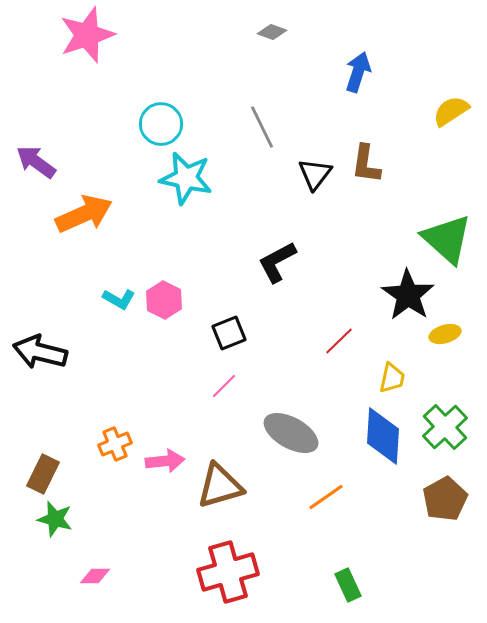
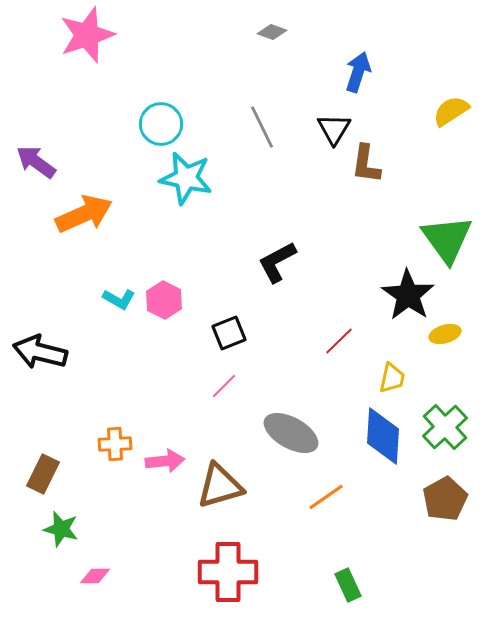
black triangle: moved 19 px right, 45 px up; rotated 6 degrees counterclockwise
green triangle: rotated 12 degrees clockwise
orange cross: rotated 20 degrees clockwise
green star: moved 6 px right, 10 px down
red cross: rotated 16 degrees clockwise
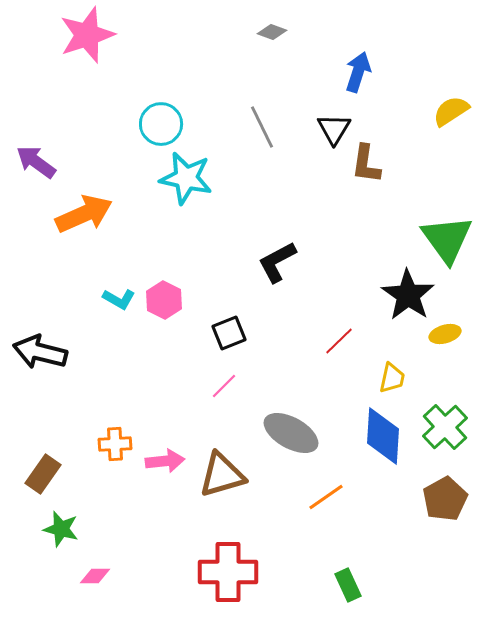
brown rectangle: rotated 9 degrees clockwise
brown triangle: moved 2 px right, 11 px up
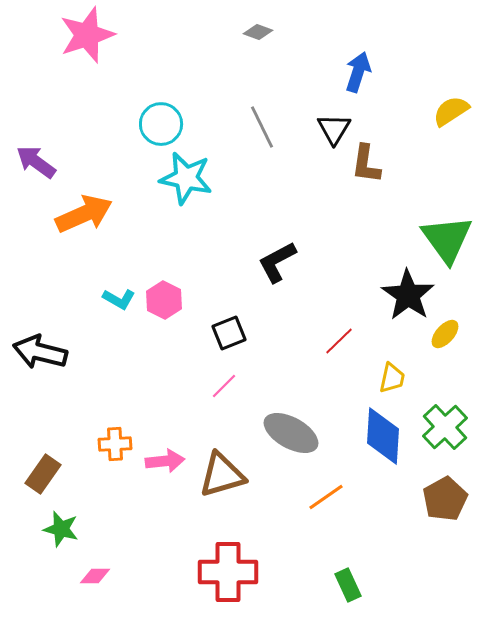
gray diamond: moved 14 px left
yellow ellipse: rotated 32 degrees counterclockwise
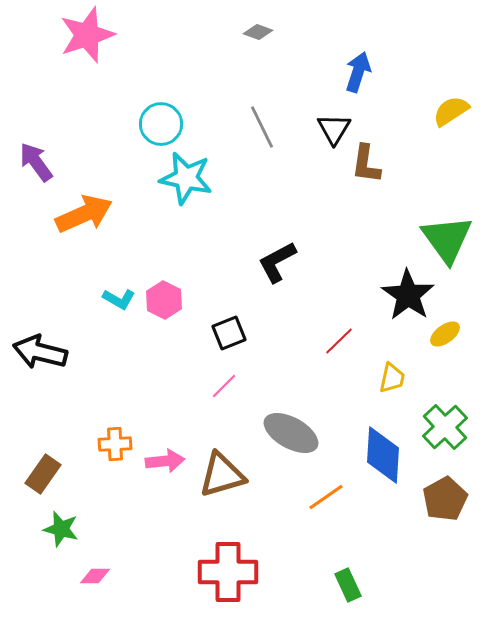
purple arrow: rotated 18 degrees clockwise
yellow ellipse: rotated 12 degrees clockwise
blue diamond: moved 19 px down
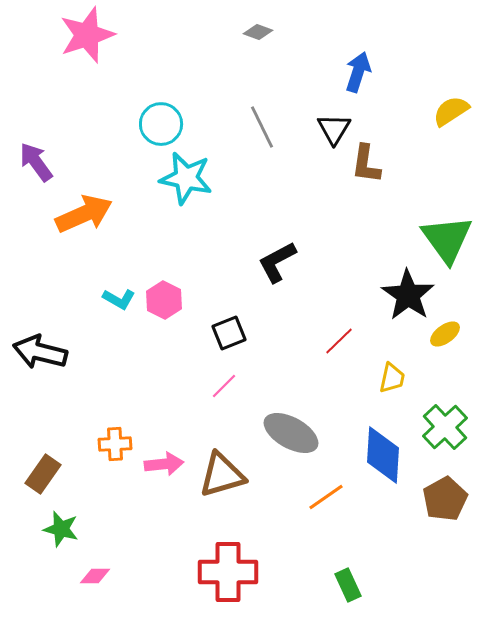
pink arrow: moved 1 px left, 3 px down
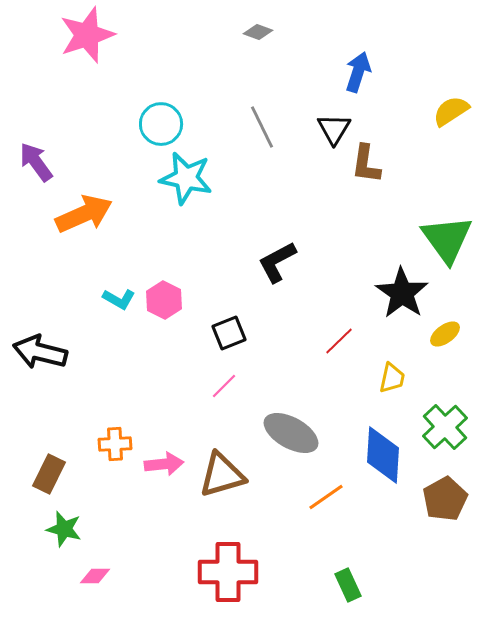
black star: moved 6 px left, 2 px up
brown rectangle: moved 6 px right; rotated 9 degrees counterclockwise
green star: moved 3 px right
